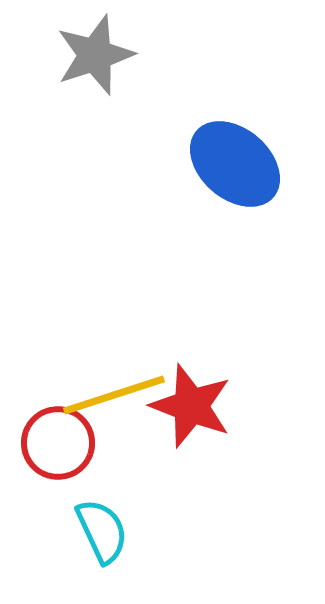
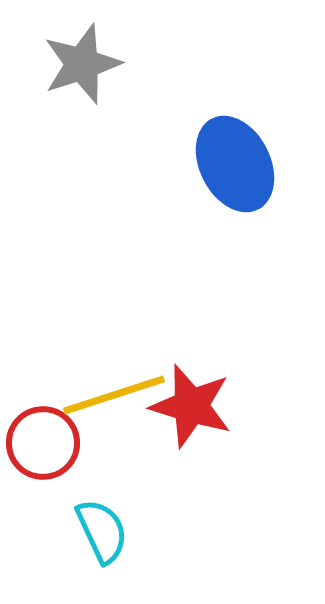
gray star: moved 13 px left, 9 px down
blue ellipse: rotated 22 degrees clockwise
red star: rotated 4 degrees counterclockwise
red circle: moved 15 px left
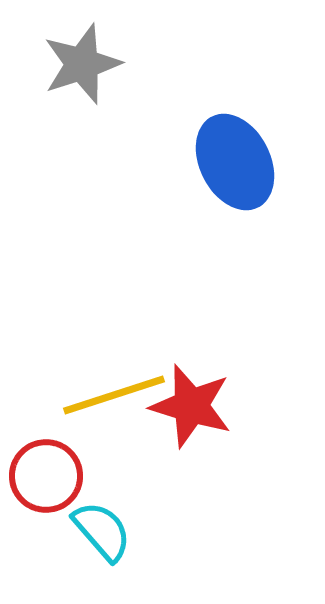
blue ellipse: moved 2 px up
red circle: moved 3 px right, 33 px down
cyan semicircle: rotated 16 degrees counterclockwise
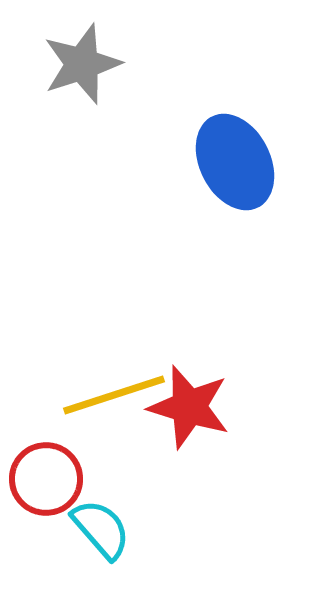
red star: moved 2 px left, 1 px down
red circle: moved 3 px down
cyan semicircle: moved 1 px left, 2 px up
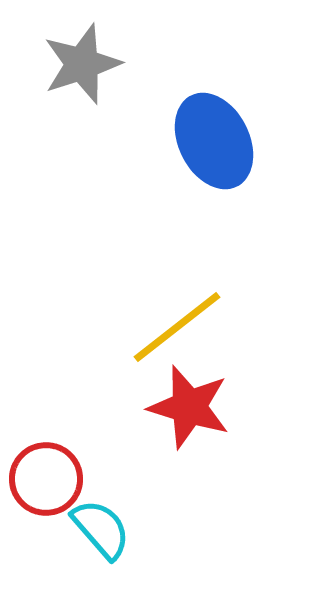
blue ellipse: moved 21 px left, 21 px up
yellow line: moved 63 px right, 68 px up; rotated 20 degrees counterclockwise
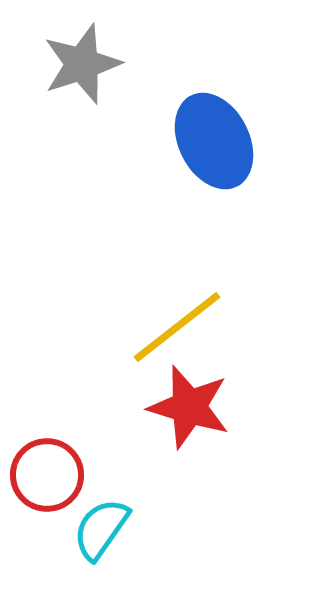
red circle: moved 1 px right, 4 px up
cyan semicircle: rotated 104 degrees counterclockwise
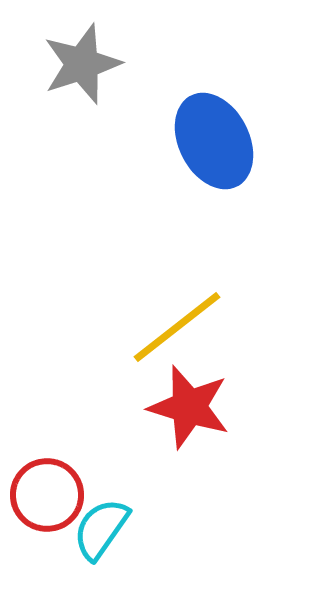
red circle: moved 20 px down
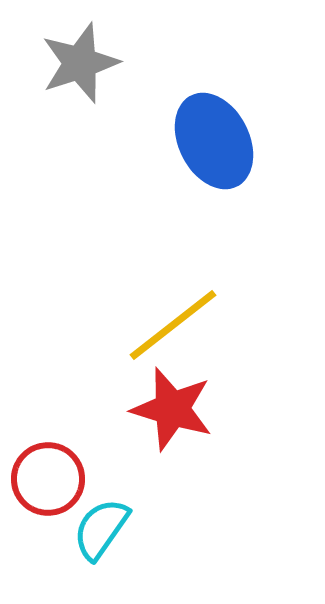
gray star: moved 2 px left, 1 px up
yellow line: moved 4 px left, 2 px up
red star: moved 17 px left, 2 px down
red circle: moved 1 px right, 16 px up
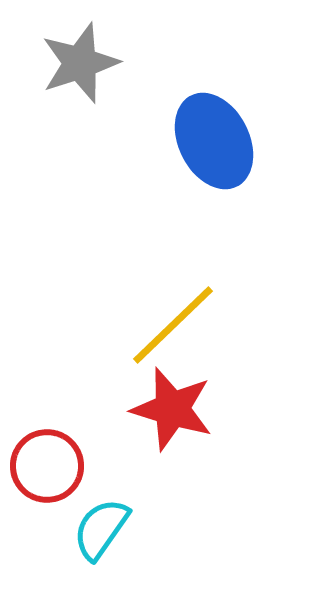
yellow line: rotated 6 degrees counterclockwise
red circle: moved 1 px left, 13 px up
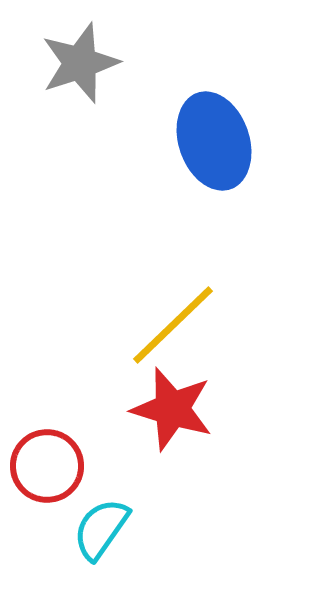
blue ellipse: rotated 8 degrees clockwise
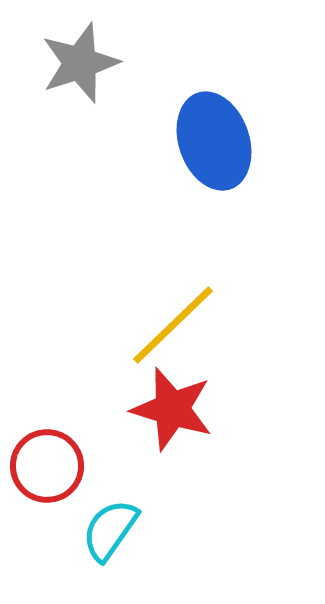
cyan semicircle: moved 9 px right, 1 px down
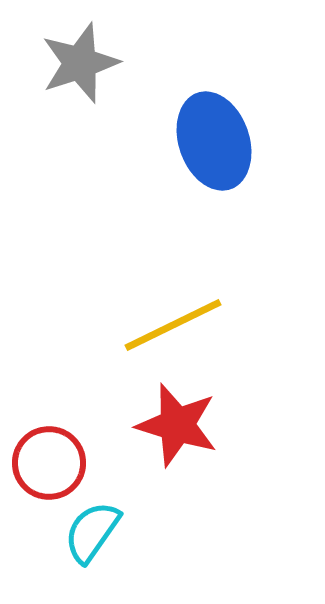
yellow line: rotated 18 degrees clockwise
red star: moved 5 px right, 16 px down
red circle: moved 2 px right, 3 px up
cyan semicircle: moved 18 px left, 2 px down
